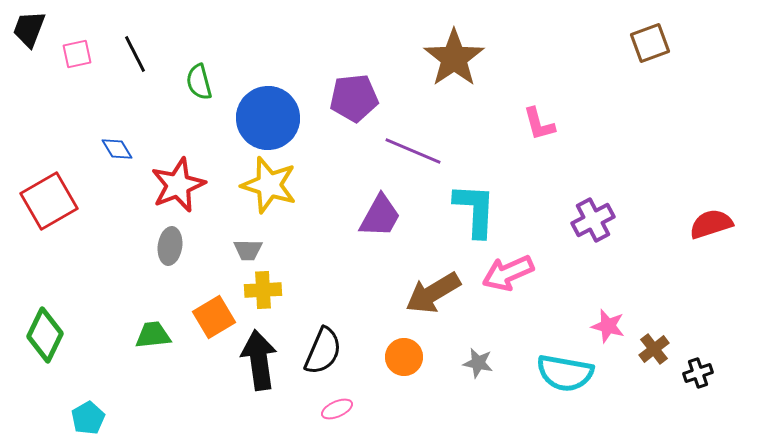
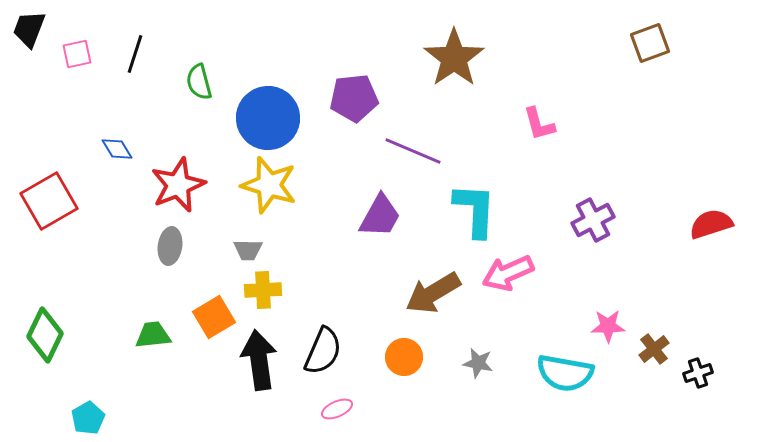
black line: rotated 45 degrees clockwise
pink star: rotated 16 degrees counterclockwise
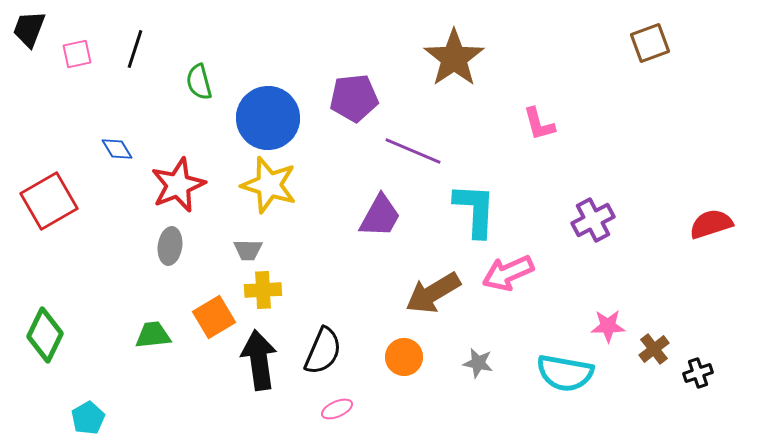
black line: moved 5 px up
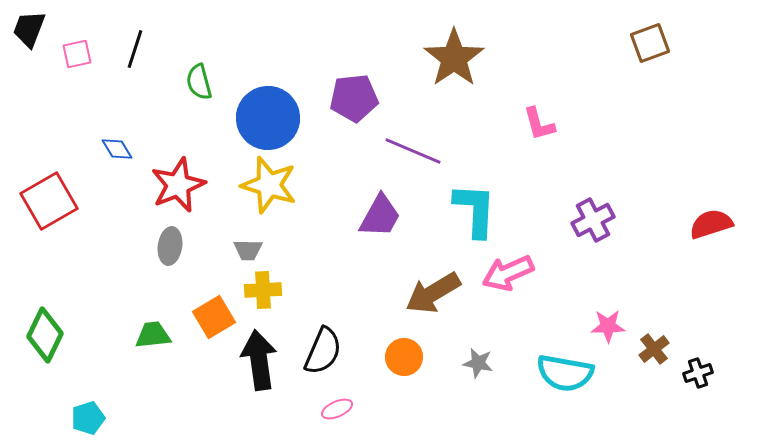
cyan pentagon: rotated 12 degrees clockwise
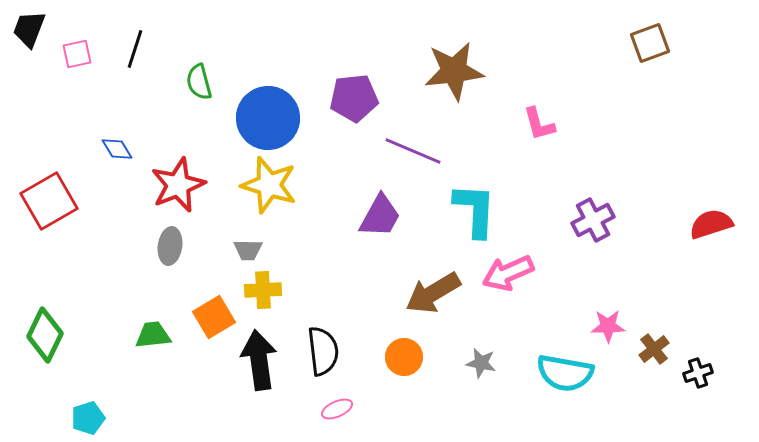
brown star: moved 13 px down; rotated 28 degrees clockwise
black semicircle: rotated 30 degrees counterclockwise
gray star: moved 3 px right
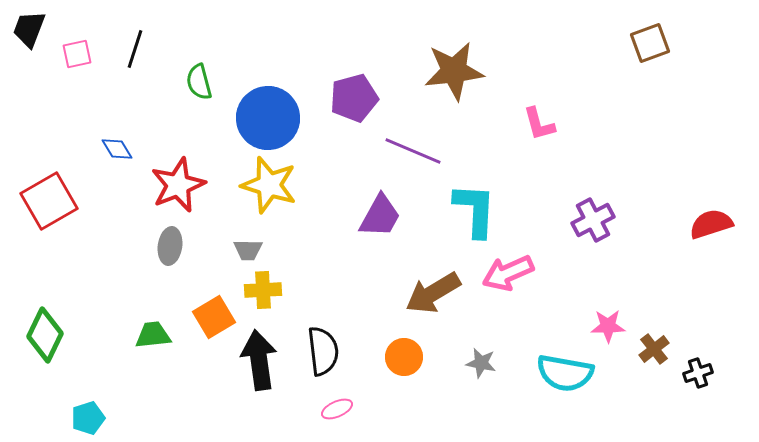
purple pentagon: rotated 9 degrees counterclockwise
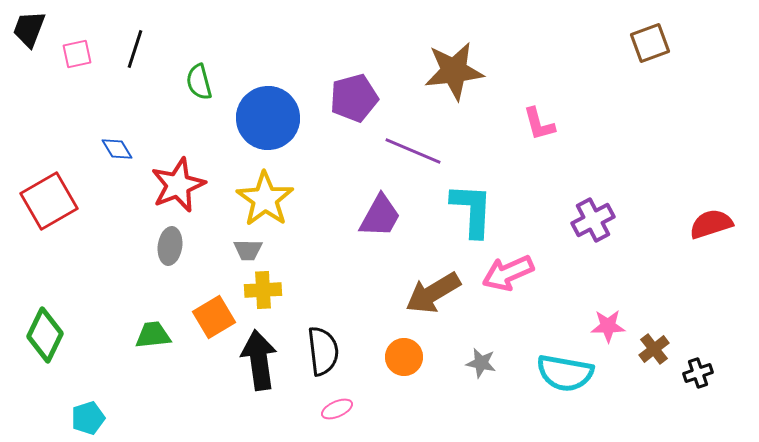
yellow star: moved 4 px left, 14 px down; rotated 18 degrees clockwise
cyan L-shape: moved 3 px left
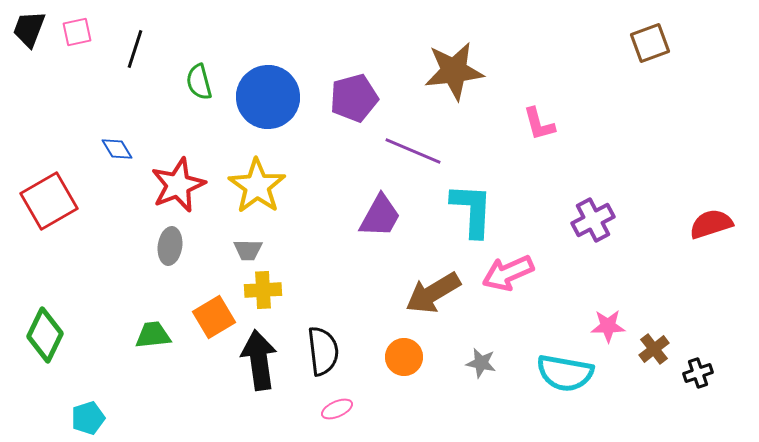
pink square: moved 22 px up
blue circle: moved 21 px up
yellow star: moved 8 px left, 13 px up
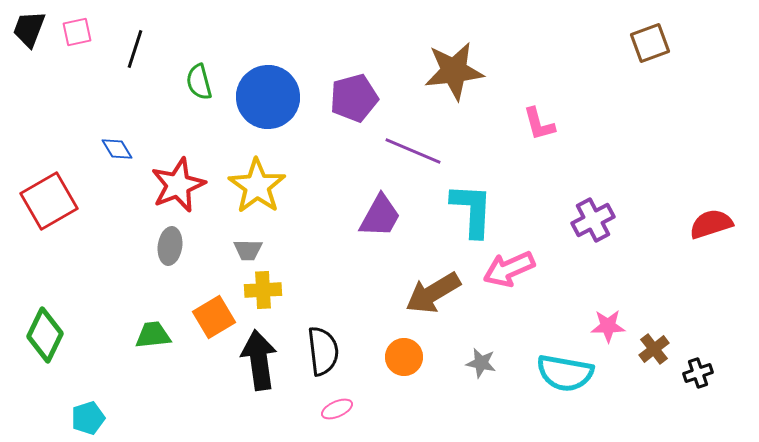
pink arrow: moved 1 px right, 4 px up
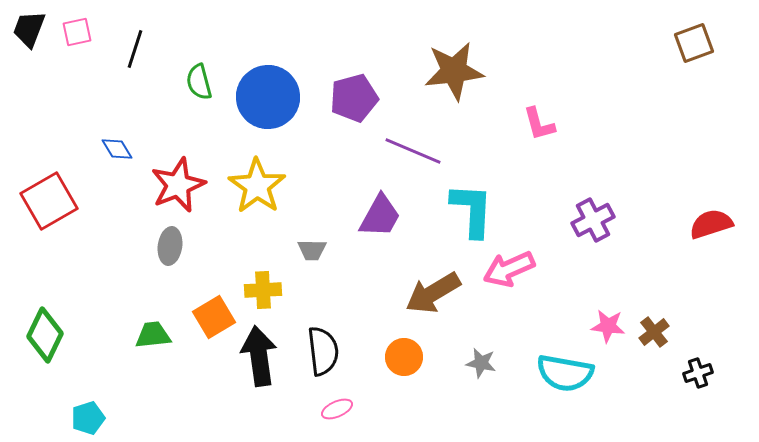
brown square: moved 44 px right
gray trapezoid: moved 64 px right
pink star: rotated 8 degrees clockwise
brown cross: moved 17 px up
black arrow: moved 4 px up
